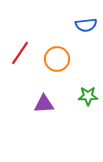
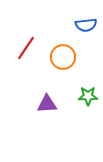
red line: moved 6 px right, 5 px up
orange circle: moved 6 px right, 2 px up
purple triangle: moved 3 px right
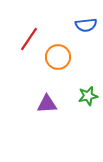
red line: moved 3 px right, 9 px up
orange circle: moved 5 px left
green star: rotated 12 degrees counterclockwise
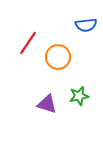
red line: moved 1 px left, 4 px down
green star: moved 9 px left
purple triangle: rotated 20 degrees clockwise
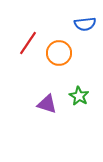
blue semicircle: moved 1 px left, 1 px up
orange circle: moved 1 px right, 4 px up
green star: rotated 30 degrees counterclockwise
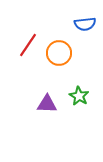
red line: moved 2 px down
purple triangle: rotated 15 degrees counterclockwise
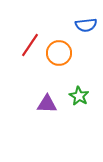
blue semicircle: moved 1 px right, 1 px down
red line: moved 2 px right
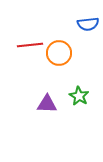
blue semicircle: moved 2 px right, 1 px up
red line: rotated 50 degrees clockwise
